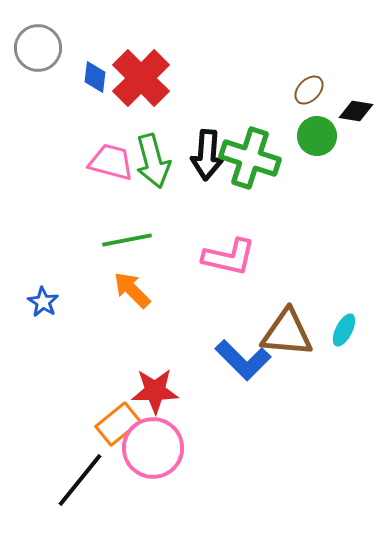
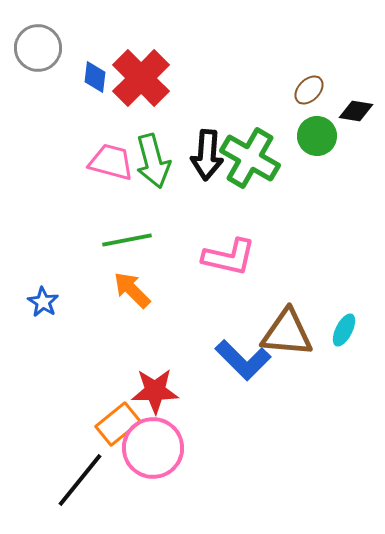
green cross: rotated 12 degrees clockwise
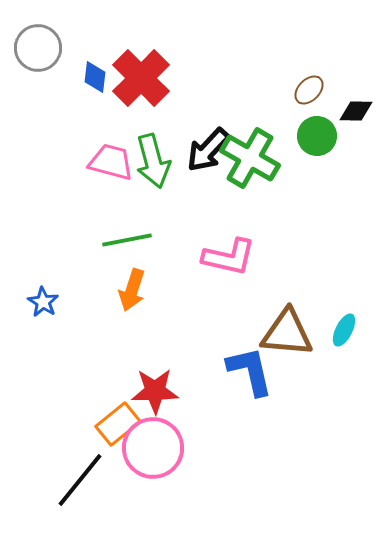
black diamond: rotated 8 degrees counterclockwise
black arrow: moved 1 px right, 5 px up; rotated 39 degrees clockwise
orange arrow: rotated 117 degrees counterclockwise
blue L-shape: moved 7 px right, 11 px down; rotated 148 degrees counterclockwise
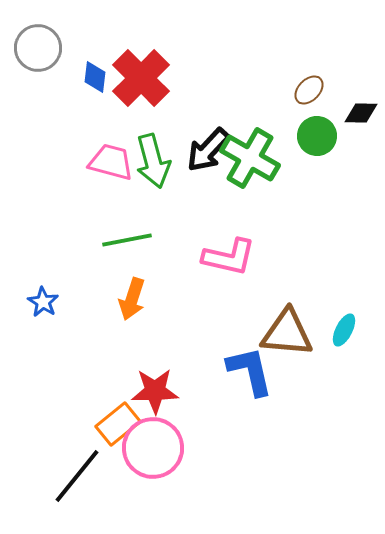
black diamond: moved 5 px right, 2 px down
orange arrow: moved 9 px down
black line: moved 3 px left, 4 px up
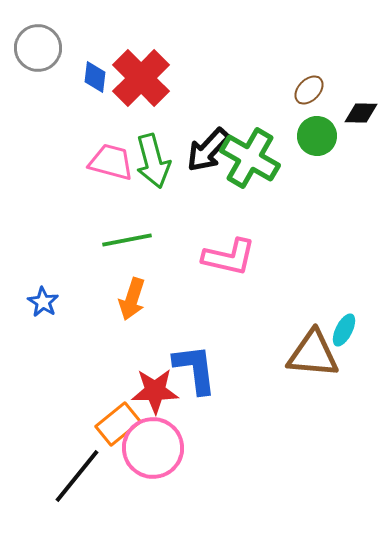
brown triangle: moved 26 px right, 21 px down
blue L-shape: moved 55 px left, 2 px up; rotated 6 degrees clockwise
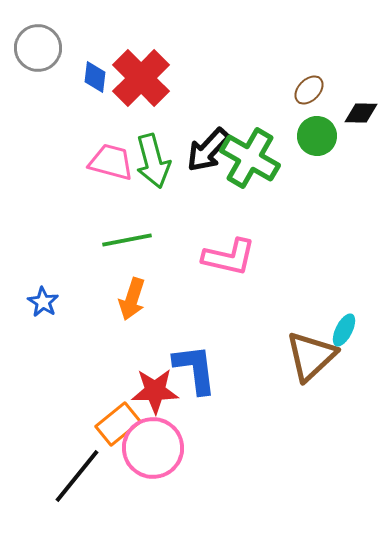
brown triangle: moved 2 px left, 2 px down; rotated 48 degrees counterclockwise
